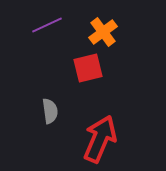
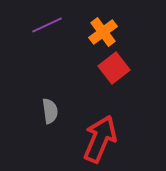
red square: moved 26 px right; rotated 24 degrees counterclockwise
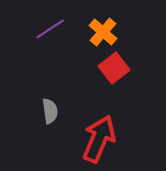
purple line: moved 3 px right, 4 px down; rotated 8 degrees counterclockwise
orange cross: rotated 12 degrees counterclockwise
red arrow: moved 1 px left
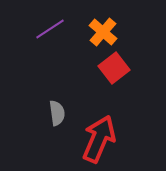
gray semicircle: moved 7 px right, 2 px down
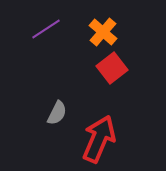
purple line: moved 4 px left
red square: moved 2 px left
gray semicircle: rotated 35 degrees clockwise
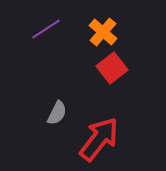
red arrow: rotated 15 degrees clockwise
